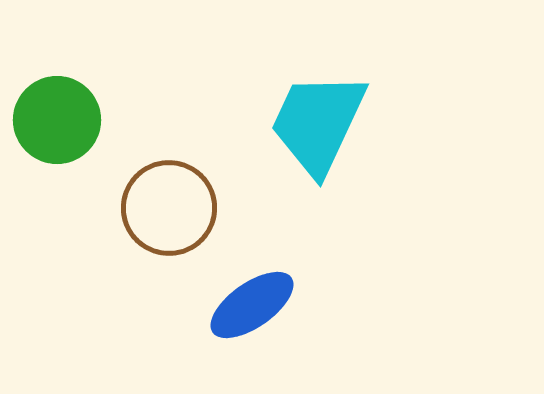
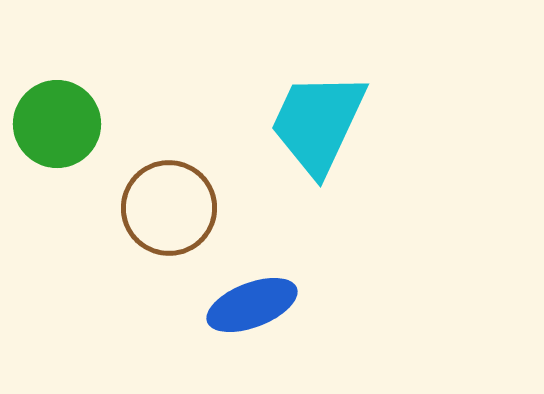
green circle: moved 4 px down
blue ellipse: rotated 14 degrees clockwise
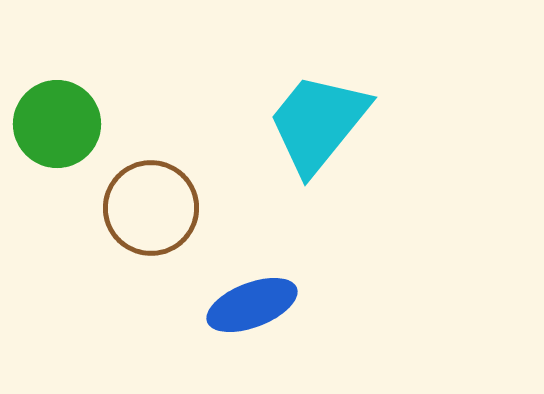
cyan trapezoid: rotated 14 degrees clockwise
brown circle: moved 18 px left
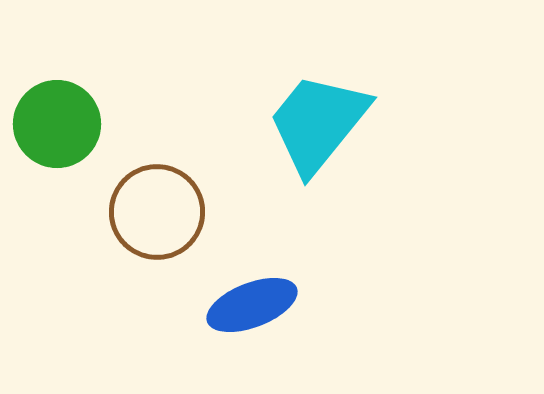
brown circle: moved 6 px right, 4 px down
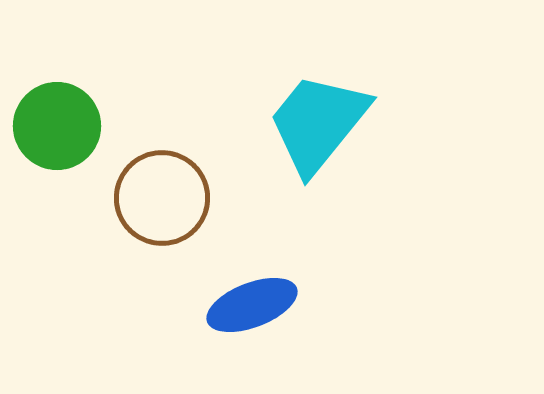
green circle: moved 2 px down
brown circle: moved 5 px right, 14 px up
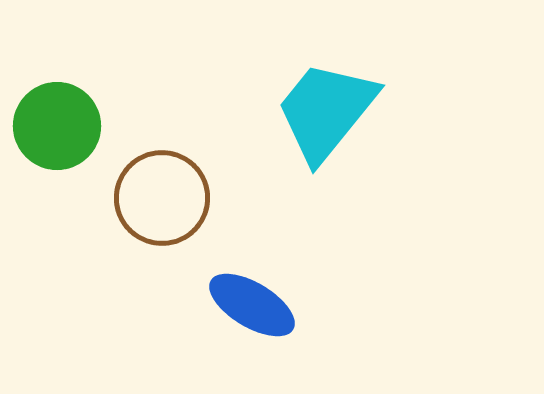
cyan trapezoid: moved 8 px right, 12 px up
blue ellipse: rotated 52 degrees clockwise
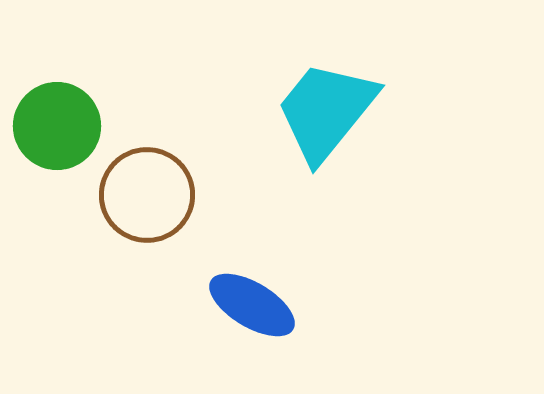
brown circle: moved 15 px left, 3 px up
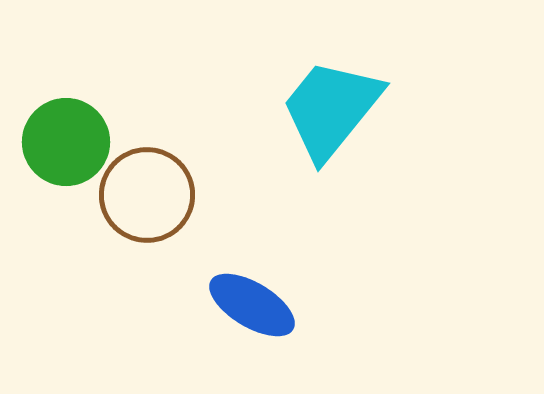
cyan trapezoid: moved 5 px right, 2 px up
green circle: moved 9 px right, 16 px down
